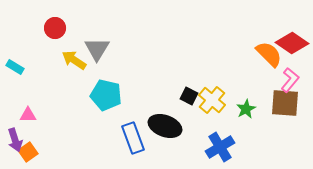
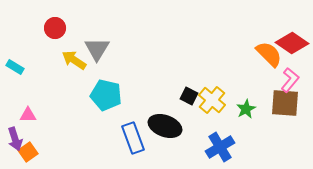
purple arrow: moved 1 px up
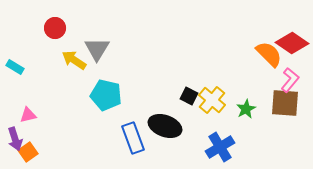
pink triangle: rotated 12 degrees counterclockwise
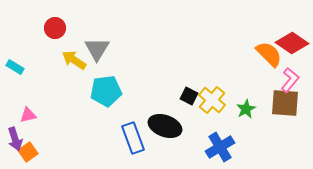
cyan pentagon: moved 4 px up; rotated 20 degrees counterclockwise
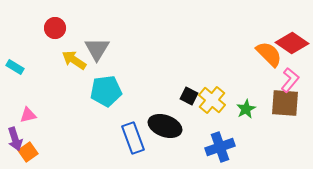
blue cross: rotated 12 degrees clockwise
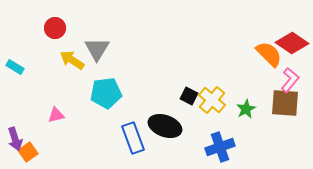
yellow arrow: moved 2 px left
cyan pentagon: moved 2 px down
pink triangle: moved 28 px right
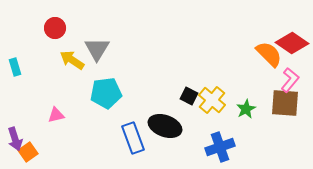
cyan rectangle: rotated 42 degrees clockwise
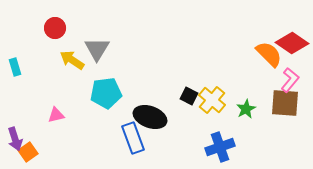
black ellipse: moved 15 px left, 9 px up
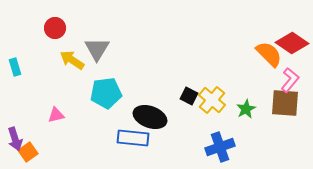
blue rectangle: rotated 64 degrees counterclockwise
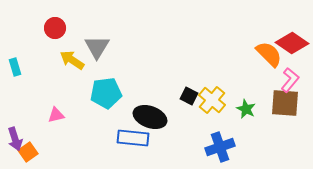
gray triangle: moved 2 px up
green star: rotated 18 degrees counterclockwise
